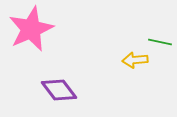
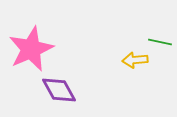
pink star: moved 20 px down
purple diamond: rotated 9 degrees clockwise
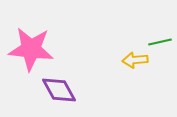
green line: rotated 25 degrees counterclockwise
pink star: rotated 30 degrees clockwise
